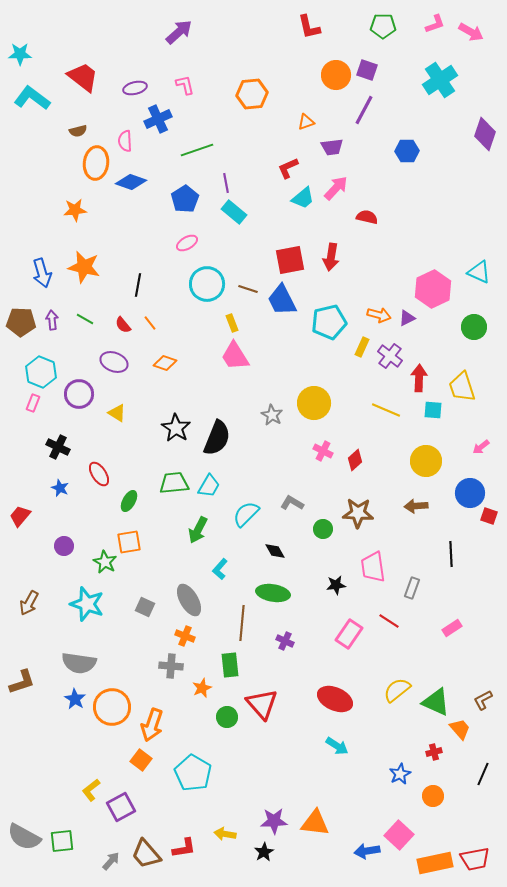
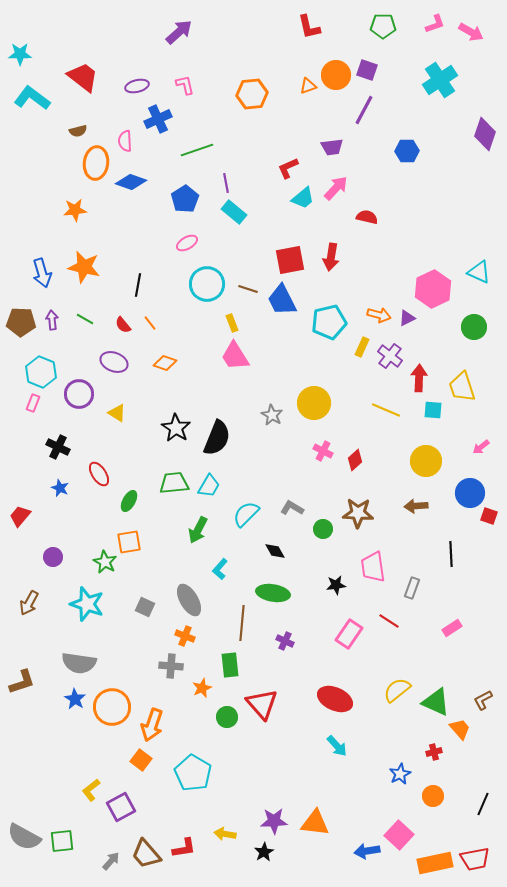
purple ellipse at (135, 88): moved 2 px right, 2 px up
orange triangle at (306, 122): moved 2 px right, 36 px up
gray L-shape at (292, 503): moved 5 px down
purple circle at (64, 546): moved 11 px left, 11 px down
cyan arrow at (337, 746): rotated 15 degrees clockwise
black line at (483, 774): moved 30 px down
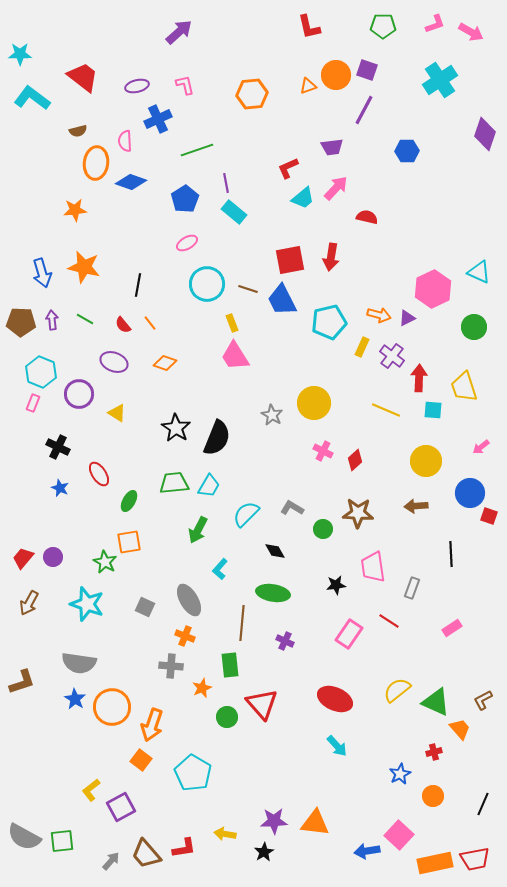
purple cross at (390, 356): moved 2 px right
yellow trapezoid at (462, 387): moved 2 px right
red trapezoid at (20, 516): moved 3 px right, 42 px down
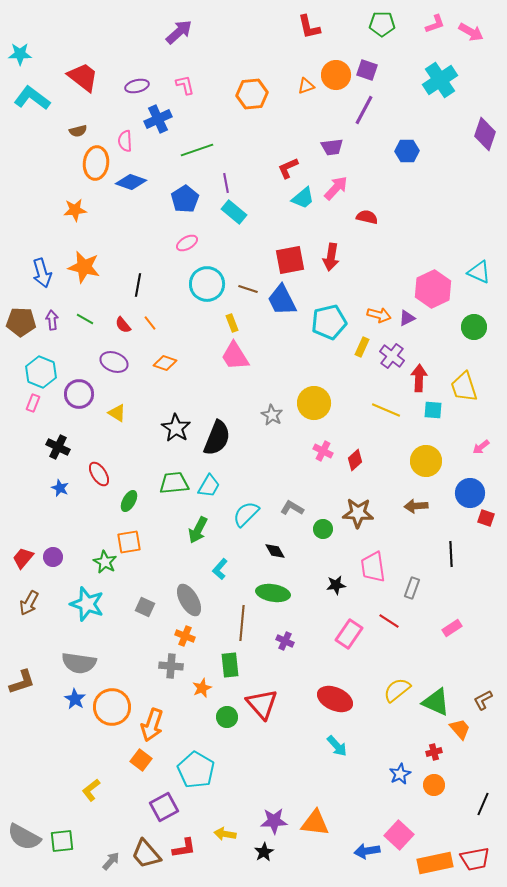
green pentagon at (383, 26): moved 1 px left, 2 px up
orange triangle at (308, 86): moved 2 px left
red square at (489, 516): moved 3 px left, 2 px down
cyan pentagon at (193, 773): moved 3 px right, 3 px up
orange circle at (433, 796): moved 1 px right, 11 px up
purple square at (121, 807): moved 43 px right
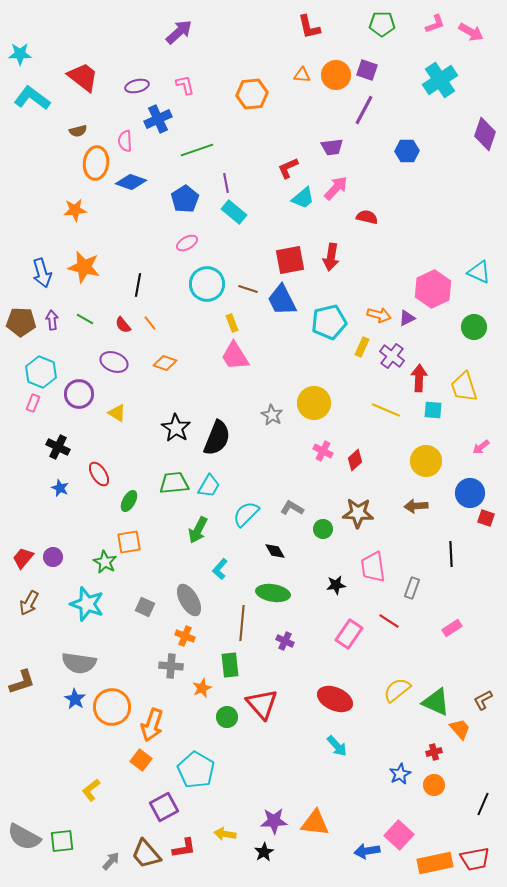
orange triangle at (306, 86): moved 4 px left, 11 px up; rotated 24 degrees clockwise
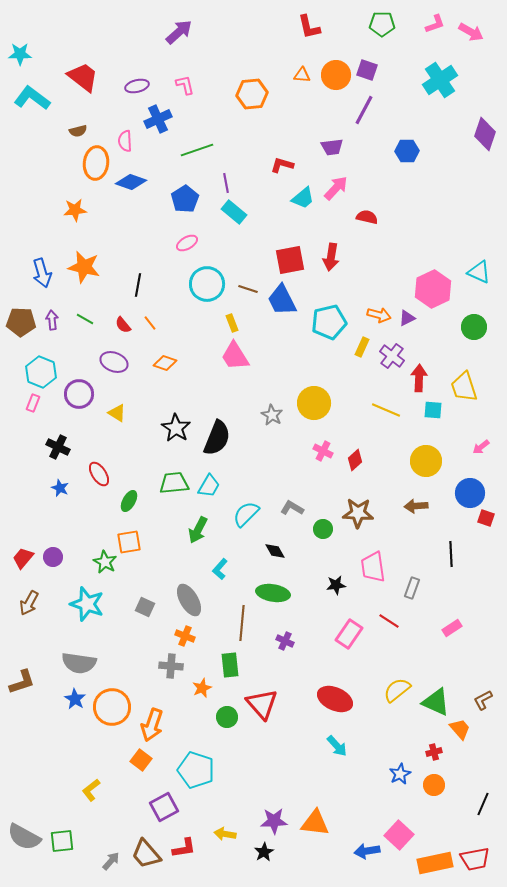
red L-shape at (288, 168): moved 6 px left, 3 px up; rotated 40 degrees clockwise
cyan pentagon at (196, 770): rotated 12 degrees counterclockwise
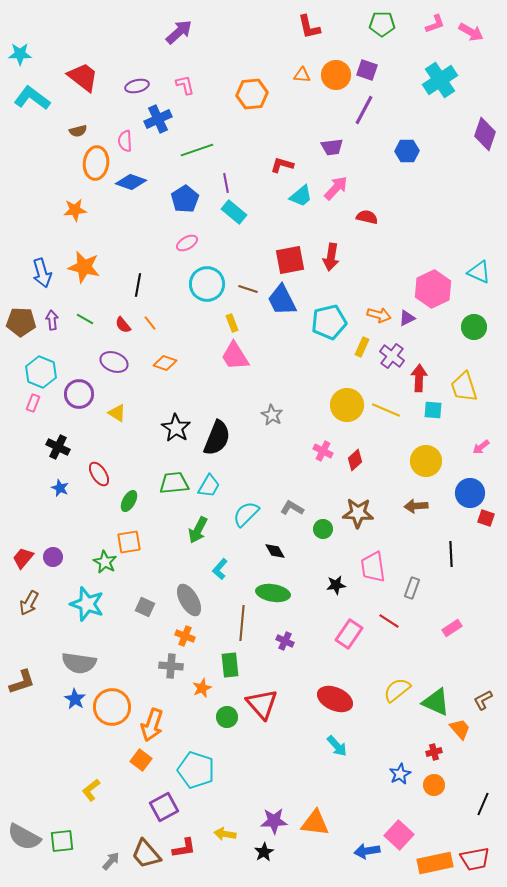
cyan trapezoid at (303, 198): moved 2 px left, 2 px up
yellow circle at (314, 403): moved 33 px right, 2 px down
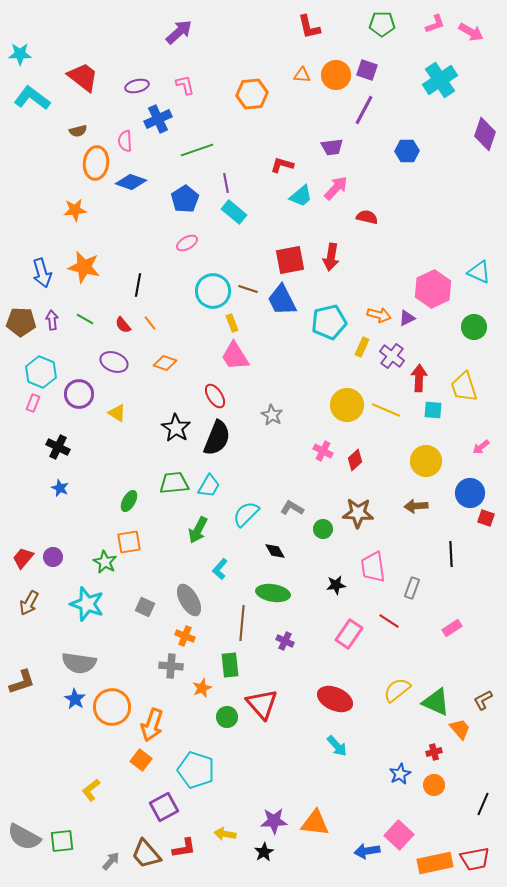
cyan circle at (207, 284): moved 6 px right, 7 px down
red ellipse at (99, 474): moved 116 px right, 78 px up
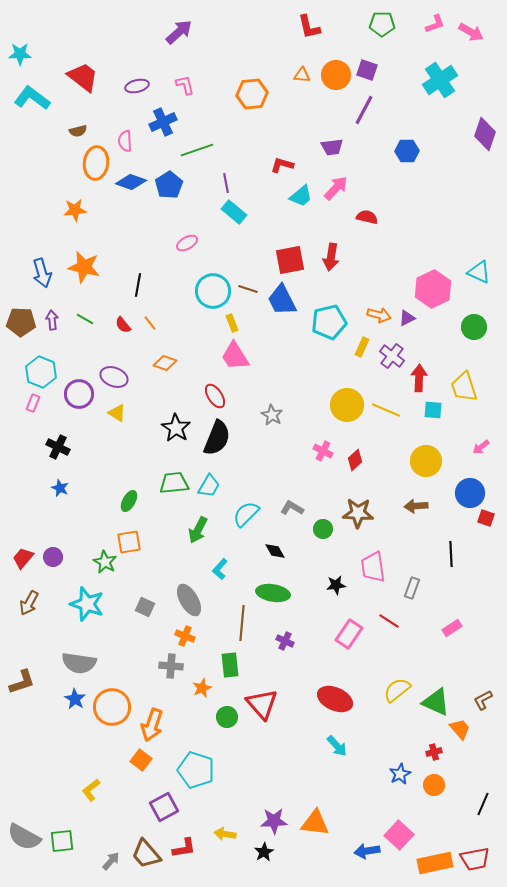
blue cross at (158, 119): moved 5 px right, 3 px down
blue pentagon at (185, 199): moved 16 px left, 14 px up
purple ellipse at (114, 362): moved 15 px down
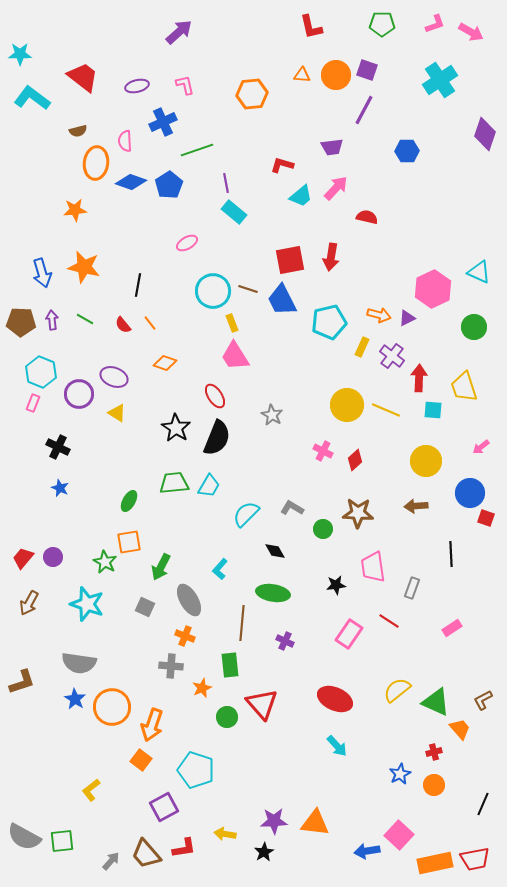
red L-shape at (309, 27): moved 2 px right
green arrow at (198, 530): moved 37 px left, 37 px down
